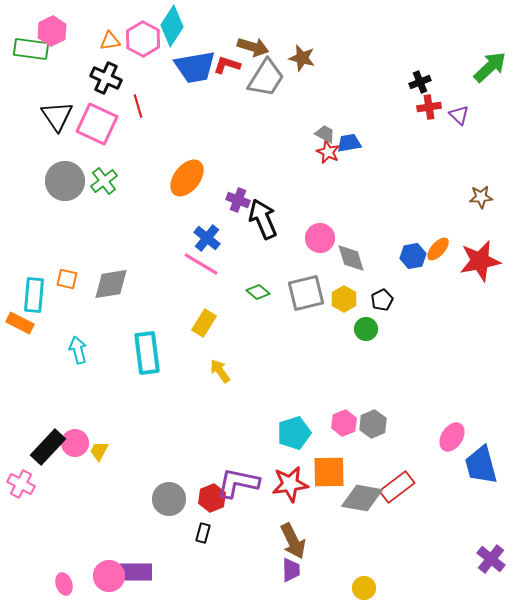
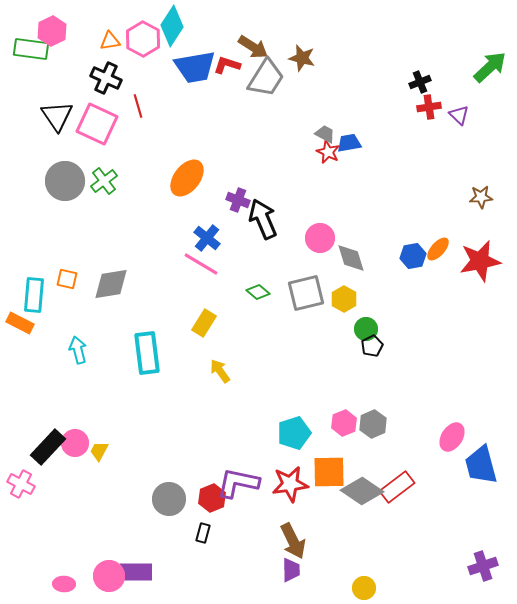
brown arrow at (253, 47): rotated 16 degrees clockwise
black pentagon at (382, 300): moved 10 px left, 46 px down
gray diamond at (362, 498): moved 7 px up; rotated 24 degrees clockwise
purple cross at (491, 559): moved 8 px left, 7 px down; rotated 32 degrees clockwise
pink ellipse at (64, 584): rotated 70 degrees counterclockwise
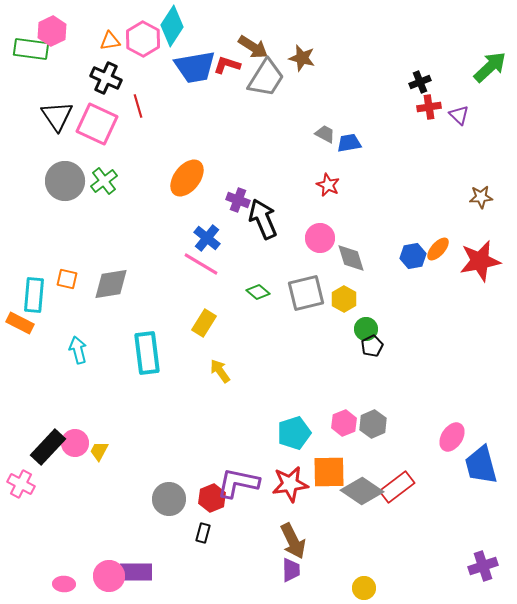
red star at (328, 152): moved 33 px down
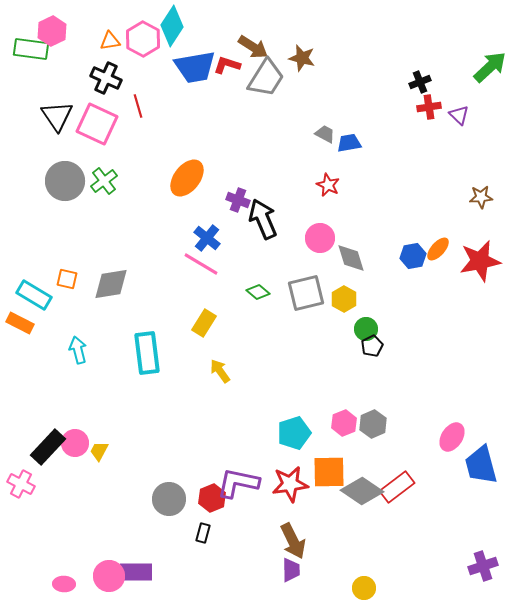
cyan rectangle at (34, 295): rotated 64 degrees counterclockwise
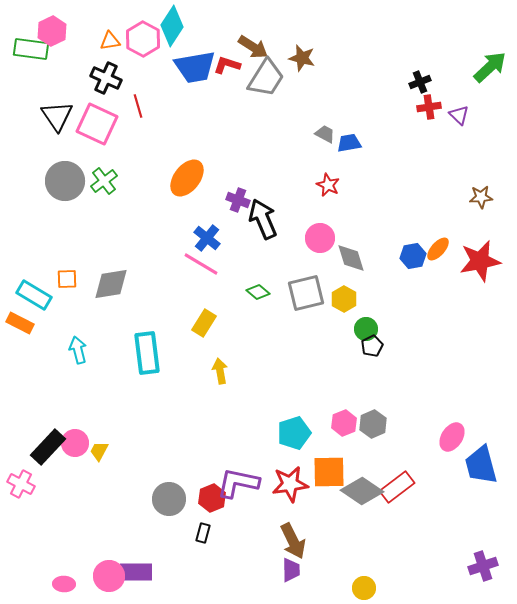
orange square at (67, 279): rotated 15 degrees counterclockwise
yellow arrow at (220, 371): rotated 25 degrees clockwise
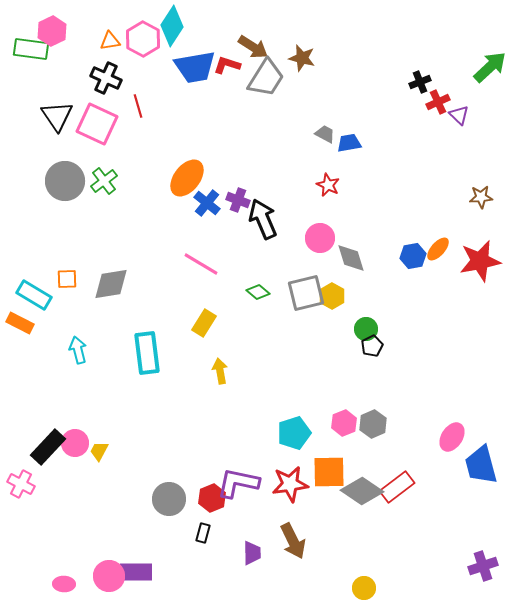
red cross at (429, 107): moved 9 px right, 5 px up; rotated 15 degrees counterclockwise
blue cross at (207, 238): moved 35 px up
yellow hexagon at (344, 299): moved 12 px left, 3 px up
purple trapezoid at (291, 570): moved 39 px left, 17 px up
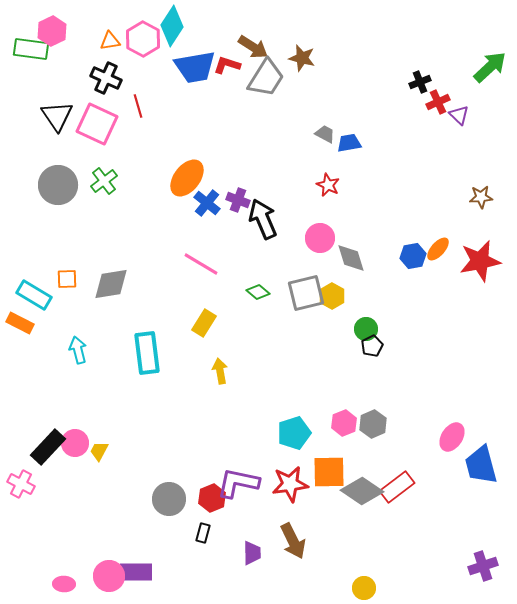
gray circle at (65, 181): moved 7 px left, 4 px down
